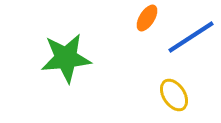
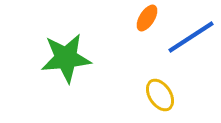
yellow ellipse: moved 14 px left
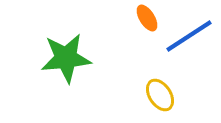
orange ellipse: rotated 64 degrees counterclockwise
blue line: moved 2 px left, 1 px up
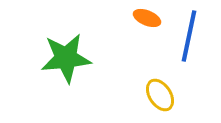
orange ellipse: rotated 36 degrees counterclockwise
blue line: rotated 45 degrees counterclockwise
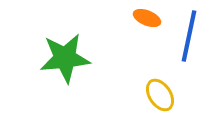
green star: moved 1 px left
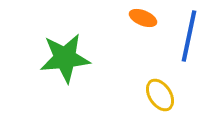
orange ellipse: moved 4 px left
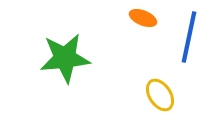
blue line: moved 1 px down
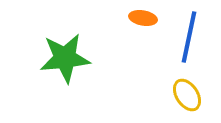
orange ellipse: rotated 12 degrees counterclockwise
yellow ellipse: moved 27 px right
